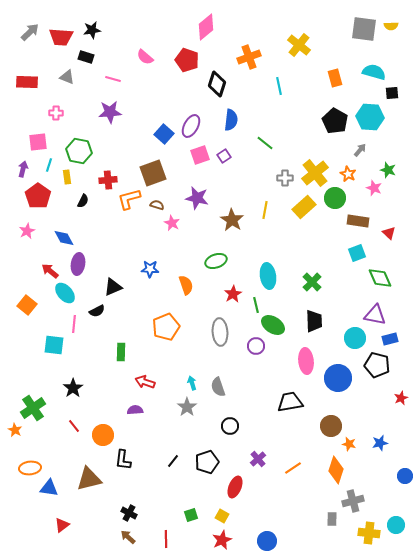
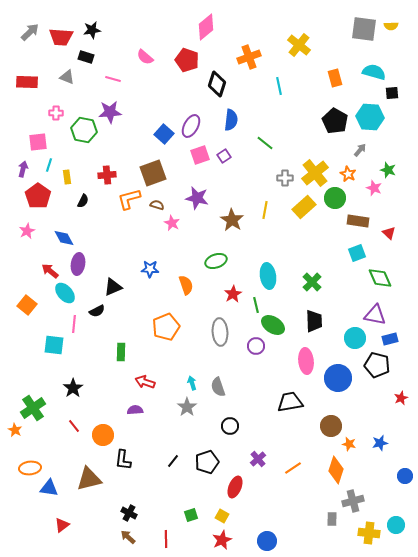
green hexagon at (79, 151): moved 5 px right, 21 px up
red cross at (108, 180): moved 1 px left, 5 px up
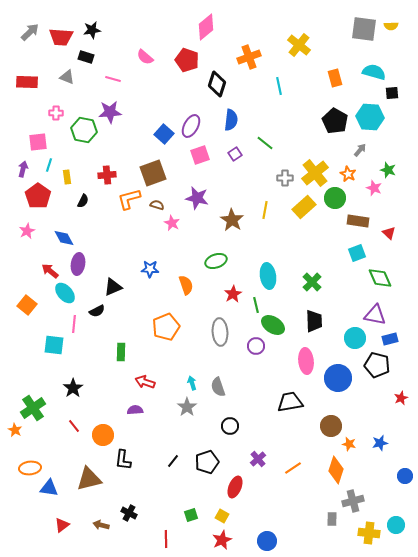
purple square at (224, 156): moved 11 px right, 2 px up
brown arrow at (128, 537): moved 27 px left, 12 px up; rotated 28 degrees counterclockwise
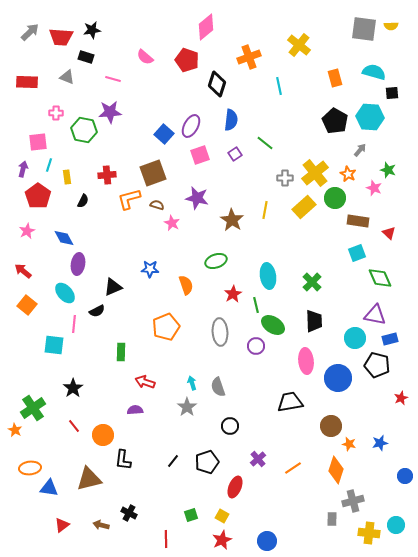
red arrow at (50, 271): moved 27 px left
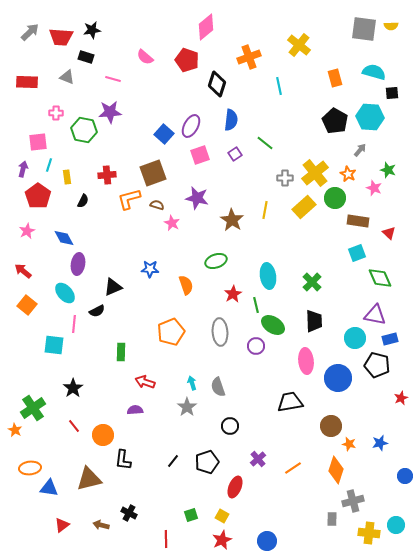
orange pentagon at (166, 327): moved 5 px right, 5 px down
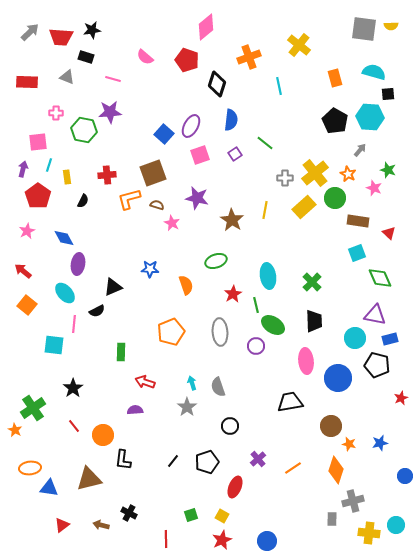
black square at (392, 93): moved 4 px left, 1 px down
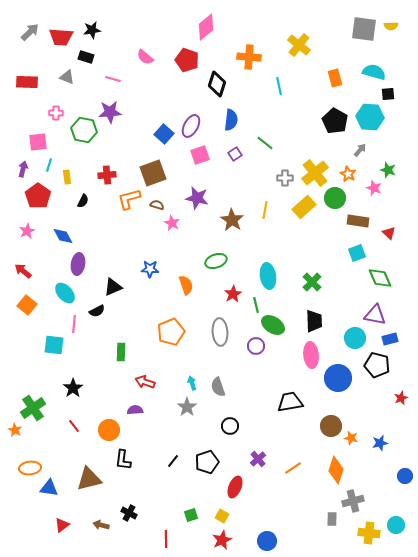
orange cross at (249, 57): rotated 25 degrees clockwise
blue diamond at (64, 238): moved 1 px left, 2 px up
pink ellipse at (306, 361): moved 5 px right, 6 px up
orange circle at (103, 435): moved 6 px right, 5 px up
orange star at (349, 444): moved 2 px right, 6 px up
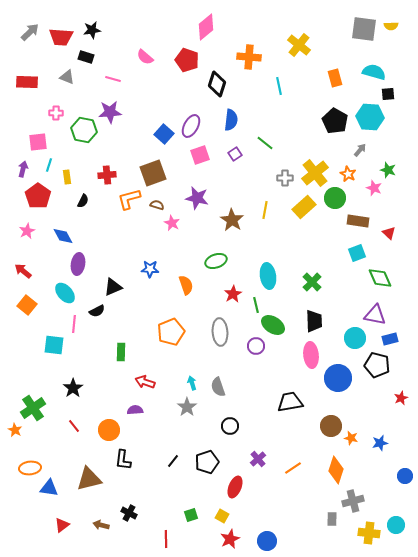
red star at (222, 540): moved 8 px right, 1 px up
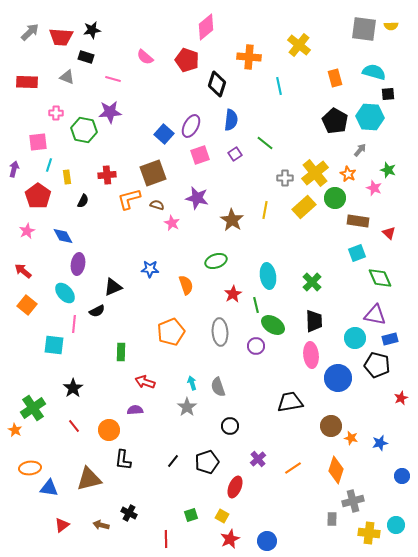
purple arrow at (23, 169): moved 9 px left
blue circle at (405, 476): moved 3 px left
